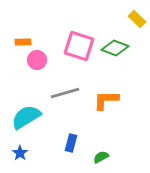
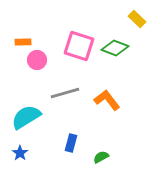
orange L-shape: moved 1 px right; rotated 52 degrees clockwise
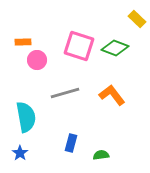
orange L-shape: moved 5 px right, 5 px up
cyan semicircle: rotated 112 degrees clockwise
green semicircle: moved 2 px up; rotated 21 degrees clockwise
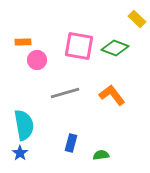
pink square: rotated 8 degrees counterclockwise
cyan semicircle: moved 2 px left, 8 px down
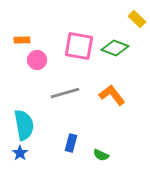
orange rectangle: moved 1 px left, 2 px up
green semicircle: rotated 147 degrees counterclockwise
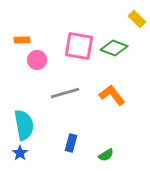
green diamond: moved 1 px left
green semicircle: moved 5 px right; rotated 56 degrees counterclockwise
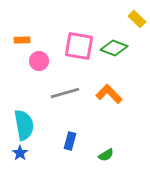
pink circle: moved 2 px right, 1 px down
orange L-shape: moved 3 px left, 1 px up; rotated 8 degrees counterclockwise
blue rectangle: moved 1 px left, 2 px up
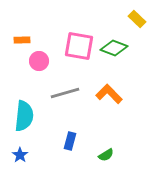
cyan semicircle: moved 9 px up; rotated 16 degrees clockwise
blue star: moved 2 px down
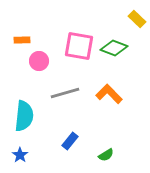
blue rectangle: rotated 24 degrees clockwise
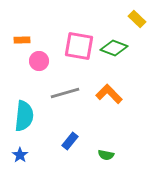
green semicircle: rotated 42 degrees clockwise
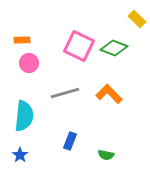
pink square: rotated 16 degrees clockwise
pink circle: moved 10 px left, 2 px down
blue rectangle: rotated 18 degrees counterclockwise
